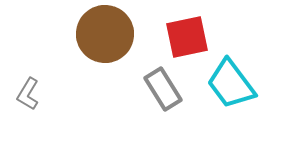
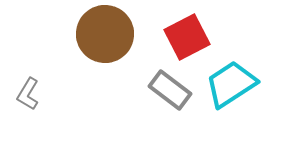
red square: rotated 15 degrees counterclockwise
cyan trapezoid: rotated 94 degrees clockwise
gray rectangle: moved 7 px right, 1 px down; rotated 21 degrees counterclockwise
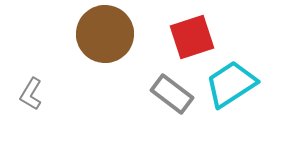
red square: moved 5 px right; rotated 9 degrees clockwise
gray rectangle: moved 2 px right, 4 px down
gray L-shape: moved 3 px right
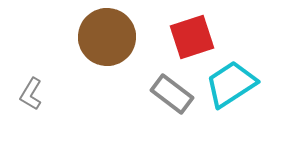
brown circle: moved 2 px right, 3 px down
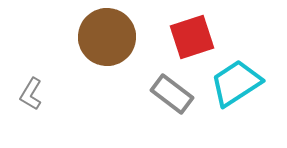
cyan trapezoid: moved 5 px right, 1 px up
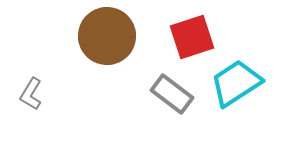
brown circle: moved 1 px up
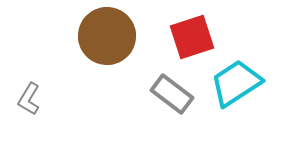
gray L-shape: moved 2 px left, 5 px down
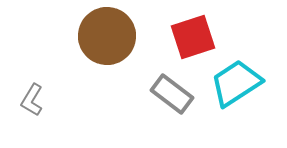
red square: moved 1 px right
gray L-shape: moved 3 px right, 1 px down
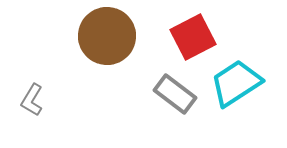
red square: rotated 9 degrees counterclockwise
gray rectangle: moved 3 px right
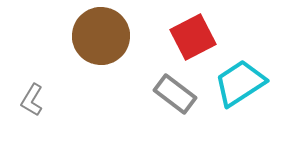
brown circle: moved 6 px left
cyan trapezoid: moved 4 px right
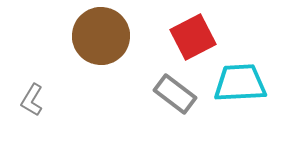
cyan trapezoid: rotated 30 degrees clockwise
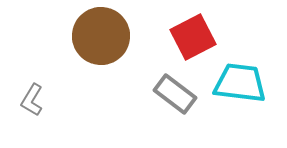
cyan trapezoid: rotated 10 degrees clockwise
